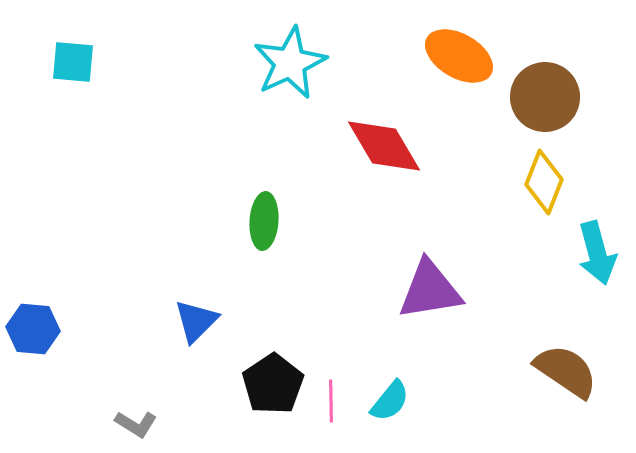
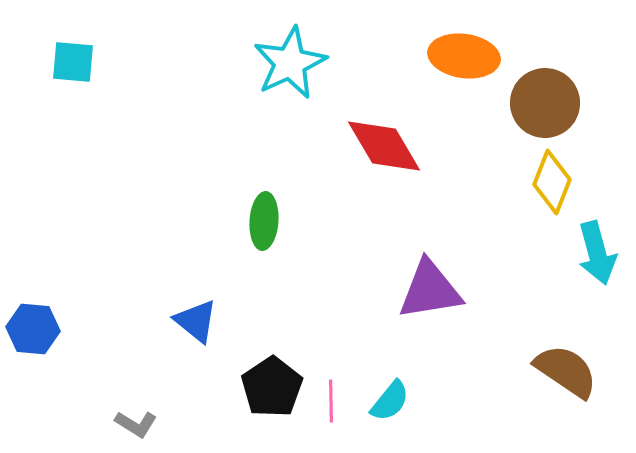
orange ellipse: moved 5 px right; rotated 22 degrees counterclockwise
brown circle: moved 6 px down
yellow diamond: moved 8 px right
blue triangle: rotated 36 degrees counterclockwise
black pentagon: moved 1 px left, 3 px down
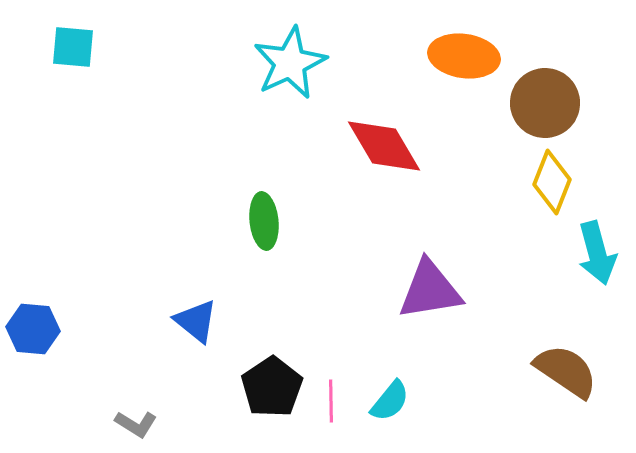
cyan square: moved 15 px up
green ellipse: rotated 10 degrees counterclockwise
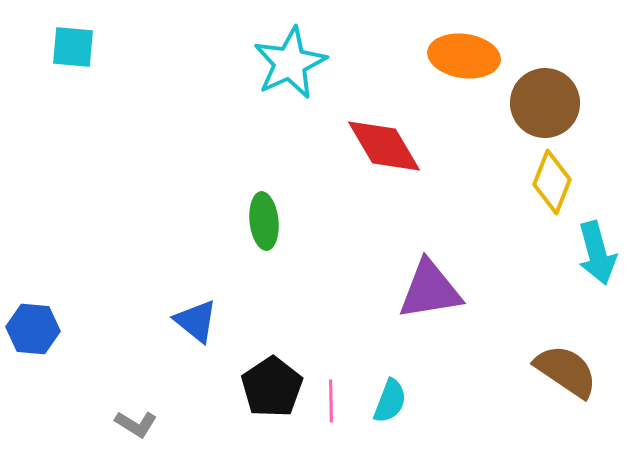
cyan semicircle: rotated 18 degrees counterclockwise
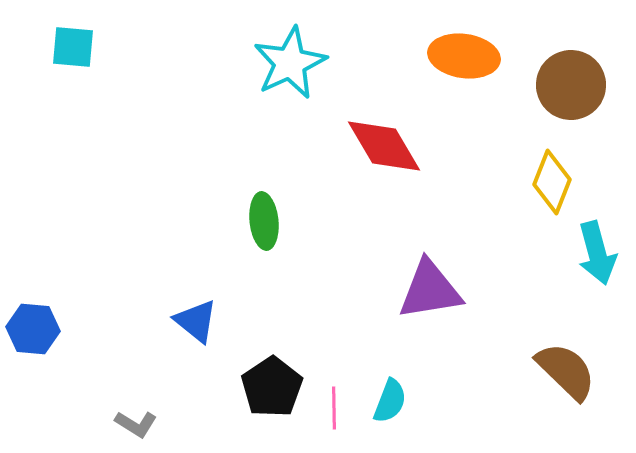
brown circle: moved 26 px right, 18 px up
brown semicircle: rotated 10 degrees clockwise
pink line: moved 3 px right, 7 px down
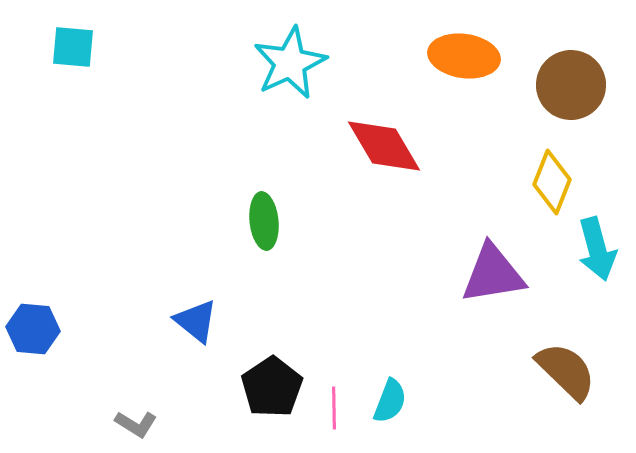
cyan arrow: moved 4 px up
purple triangle: moved 63 px right, 16 px up
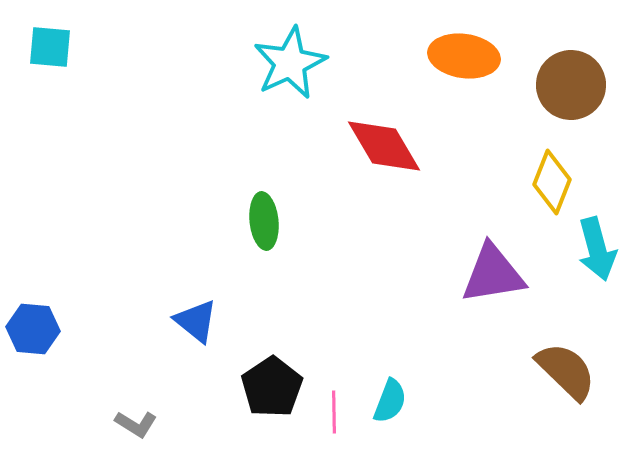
cyan square: moved 23 px left
pink line: moved 4 px down
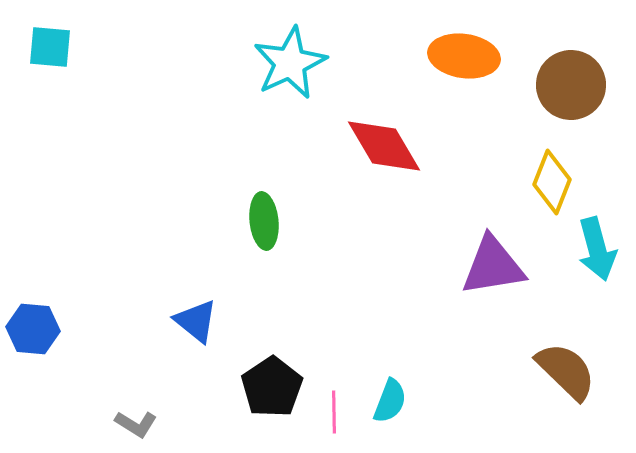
purple triangle: moved 8 px up
